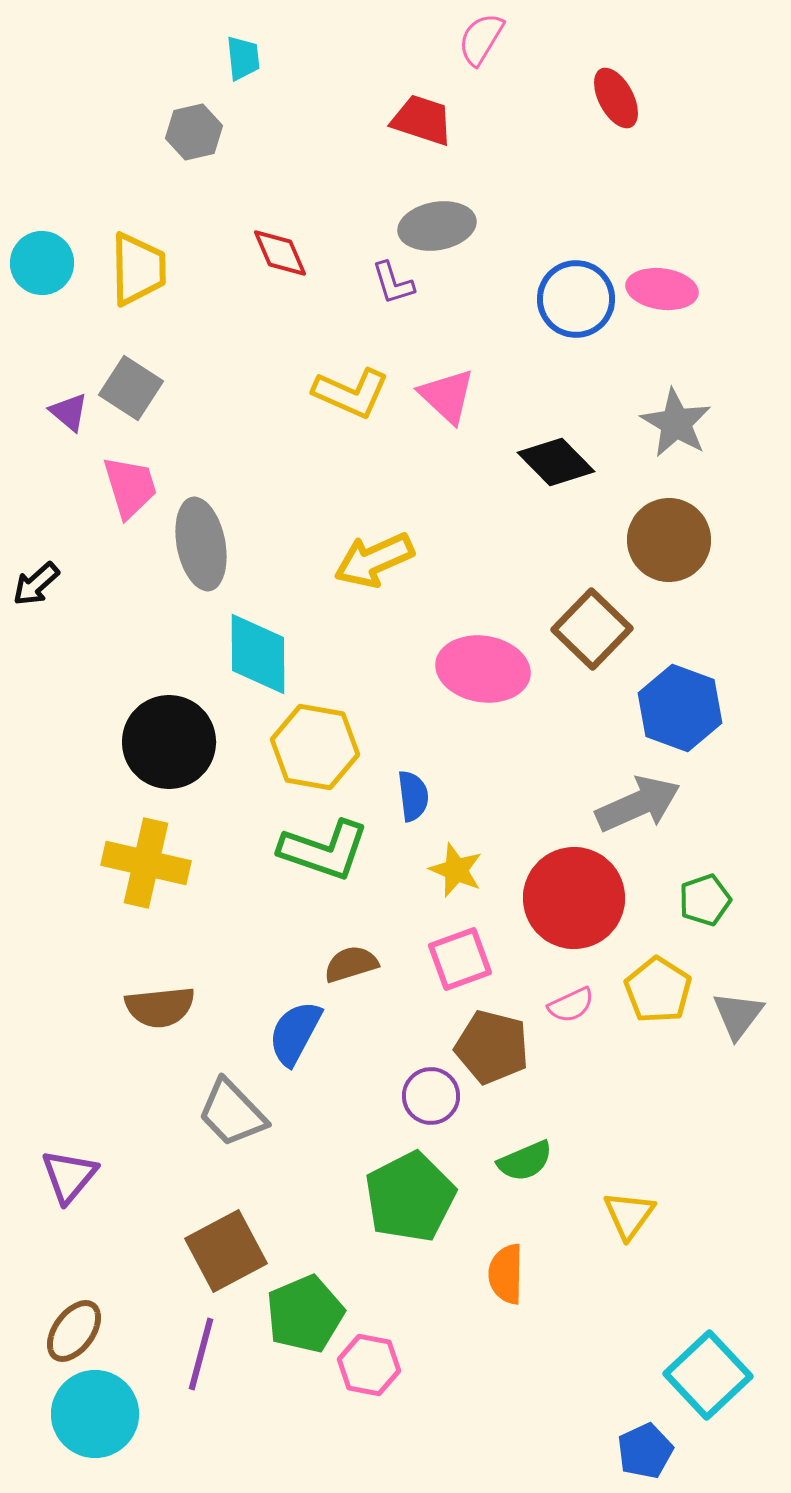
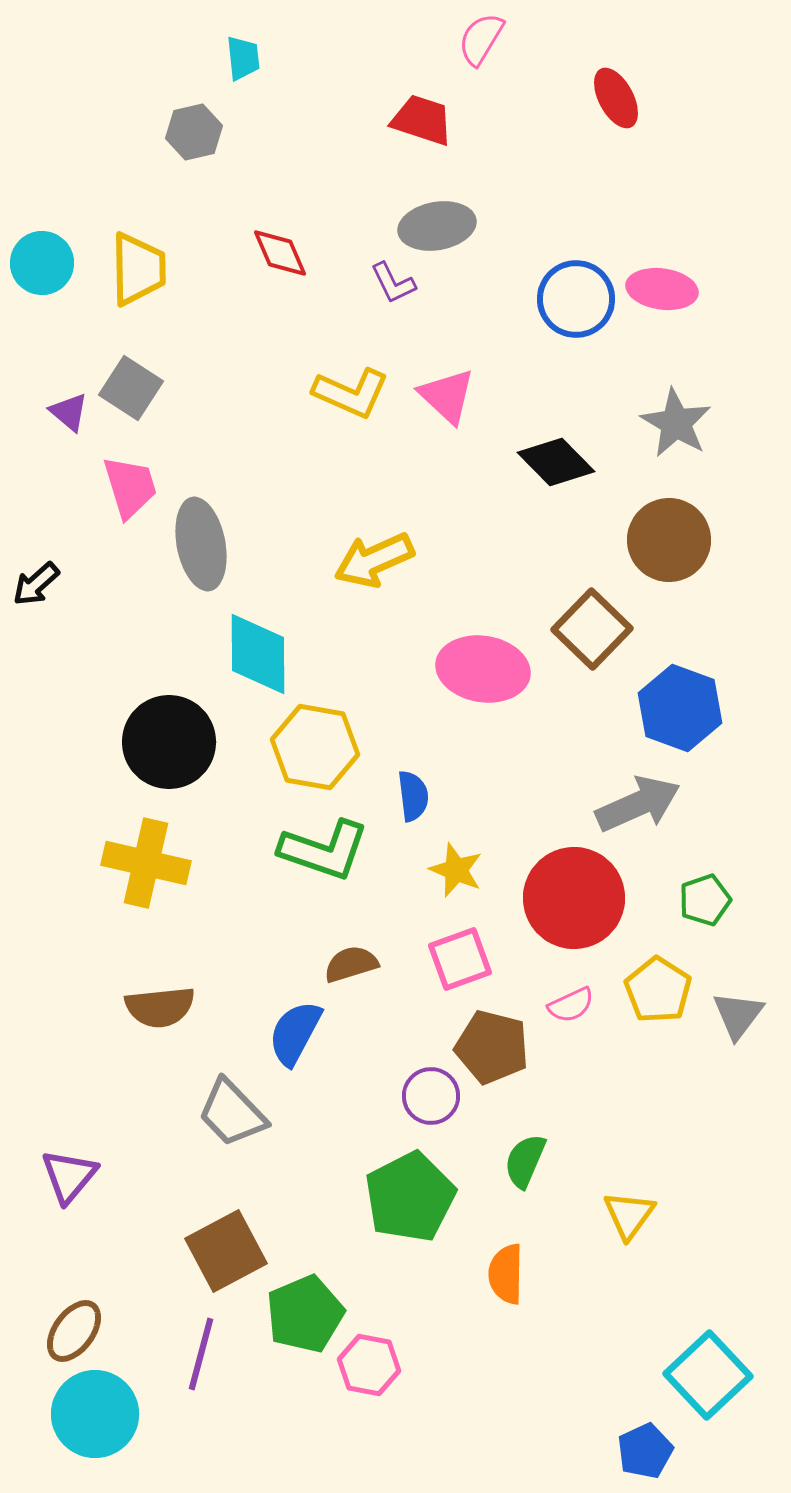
purple L-shape at (393, 283): rotated 9 degrees counterclockwise
green semicircle at (525, 1161): rotated 136 degrees clockwise
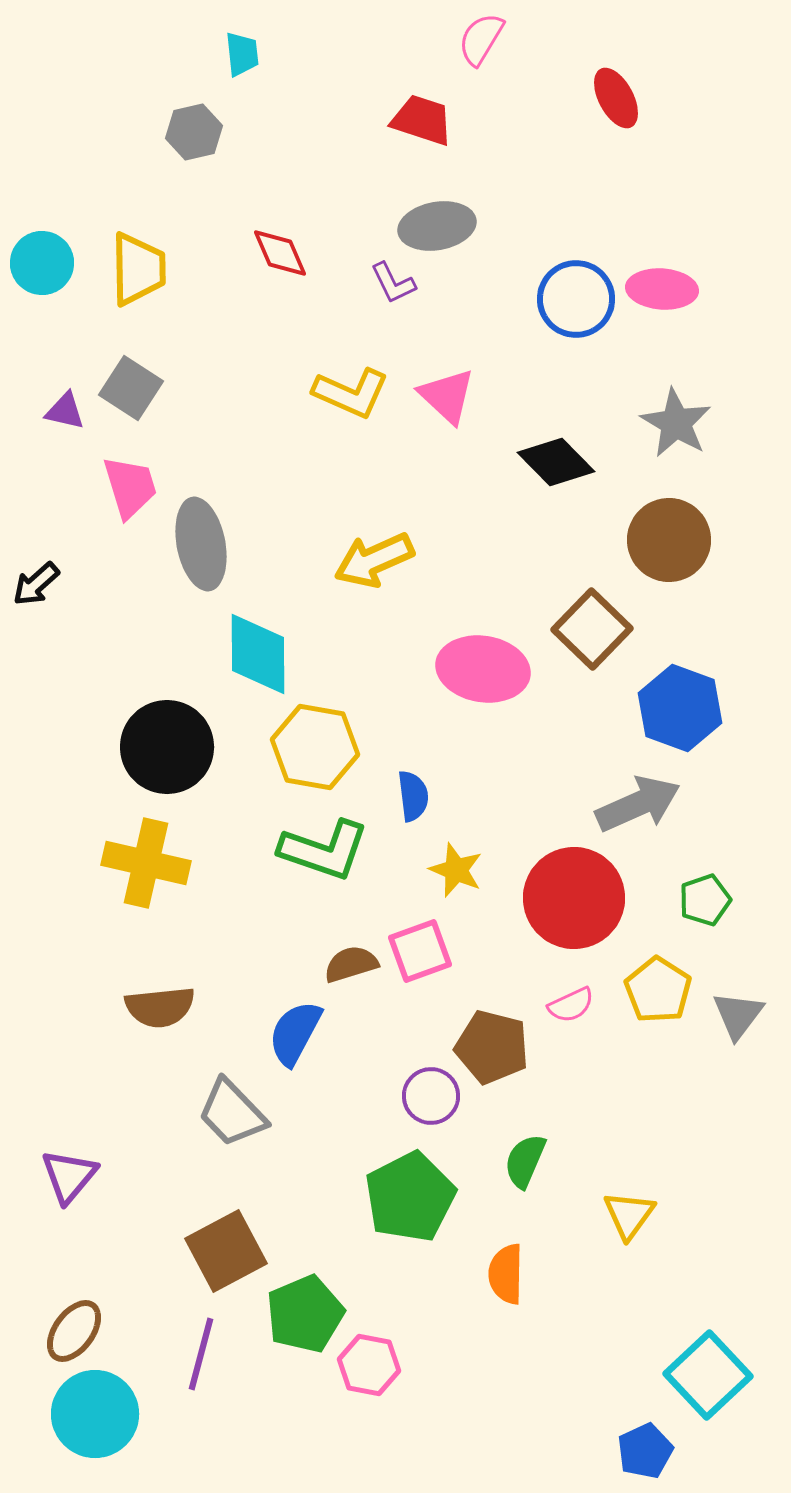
cyan trapezoid at (243, 58): moved 1 px left, 4 px up
pink ellipse at (662, 289): rotated 4 degrees counterclockwise
purple triangle at (69, 412): moved 4 px left, 1 px up; rotated 27 degrees counterclockwise
black circle at (169, 742): moved 2 px left, 5 px down
pink square at (460, 959): moved 40 px left, 8 px up
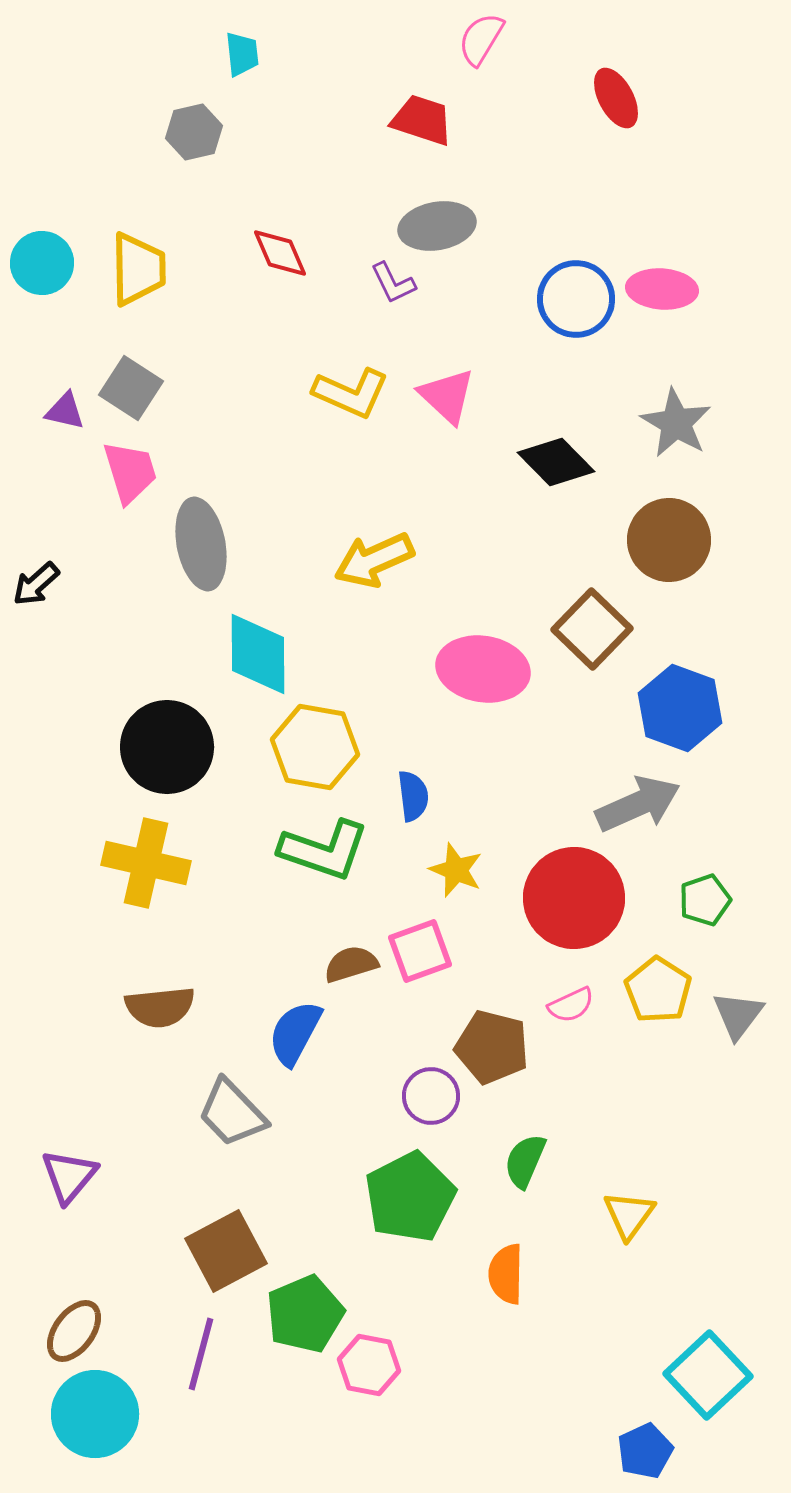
pink trapezoid at (130, 487): moved 15 px up
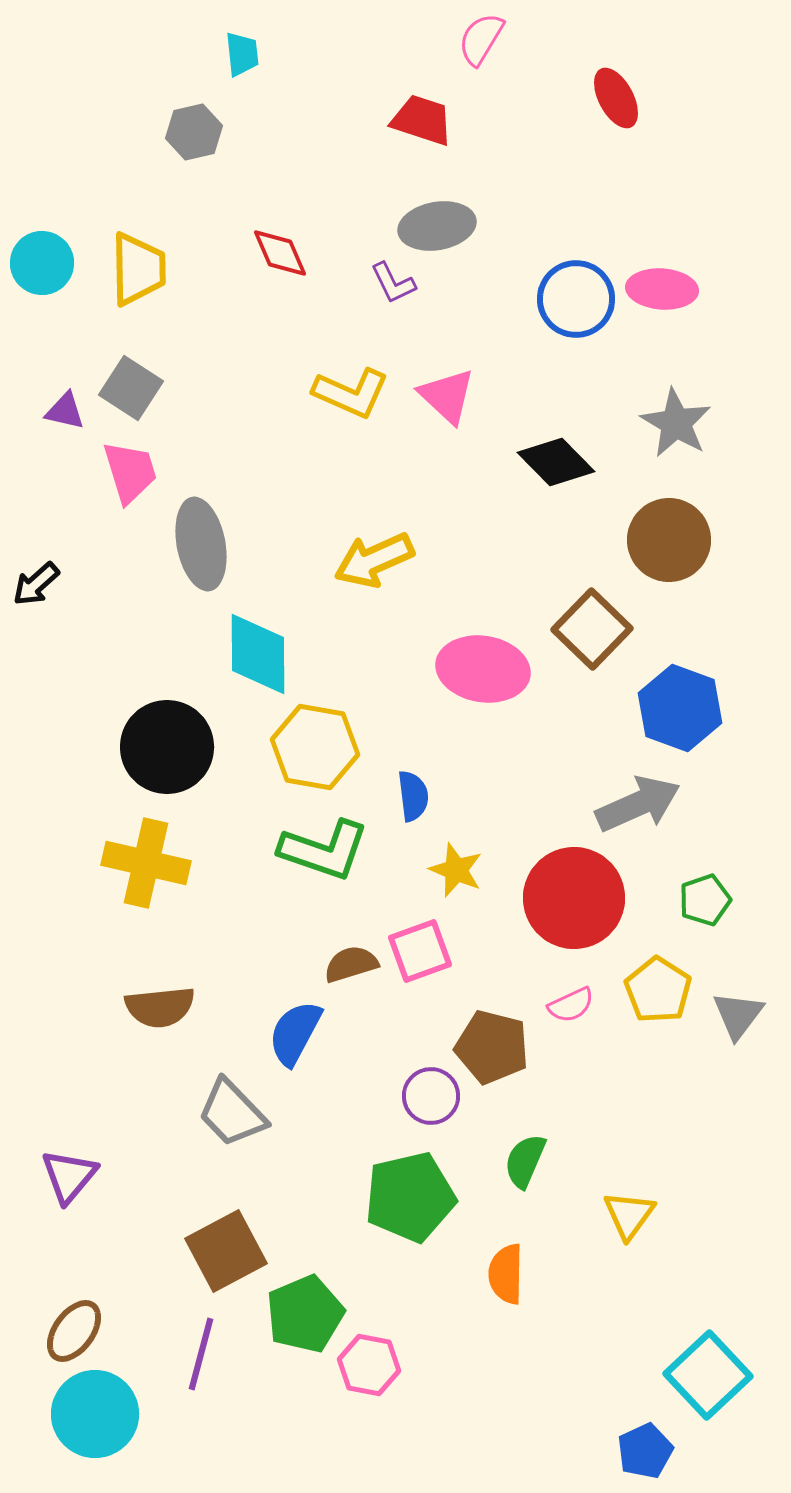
green pentagon at (410, 1197): rotated 14 degrees clockwise
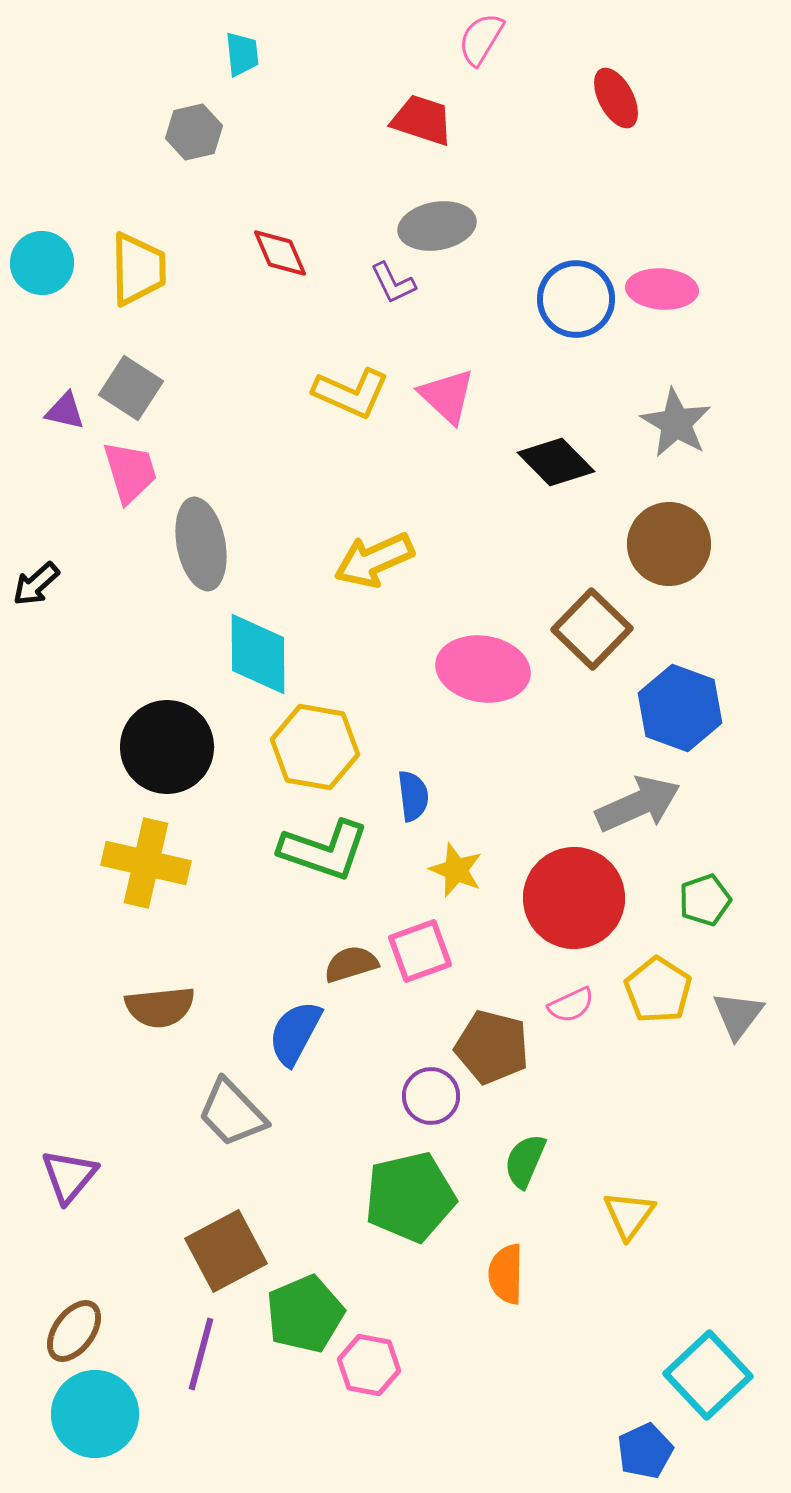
brown circle at (669, 540): moved 4 px down
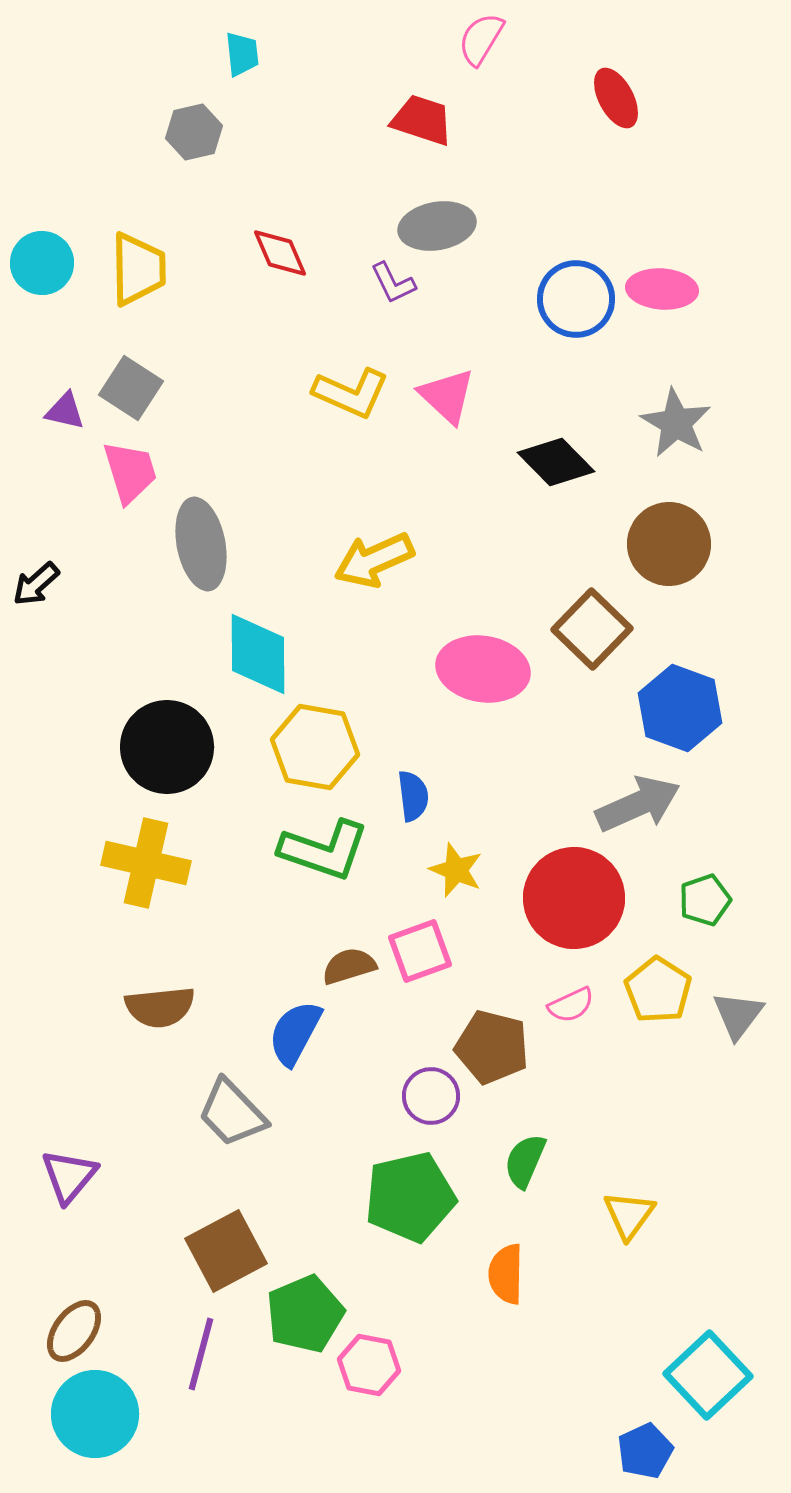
brown semicircle at (351, 964): moved 2 px left, 2 px down
